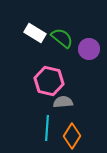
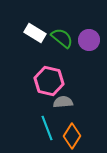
purple circle: moved 9 px up
cyan line: rotated 25 degrees counterclockwise
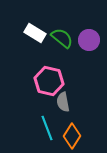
gray semicircle: rotated 96 degrees counterclockwise
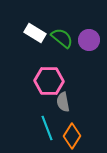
pink hexagon: rotated 12 degrees counterclockwise
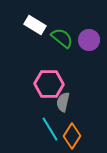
white rectangle: moved 8 px up
pink hexagon: moved 3 px down
gray semicircle: rotated 24 degrees clockwise
cyan line: moved 3 px right, 1 px down; rotated 10 degrees counterclockwise
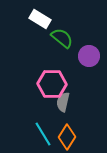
white rectangle: moved 5 px right, 6 px up
purple circle: moved 16 px down
pink hexagon: moved 3 px right
cyan line: moved 7 px left, 5 px down
orange diamond: moved 5 px left, 1 px down
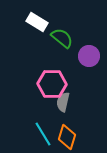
white rectangle: moved 3 px left, 3 px down
orange diamond: rotated 15 degrees counterclockwise
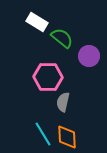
pink hexagon: moved 4 px left, 7 px up
orange diamond: rotated 20 degrees counterclockwise
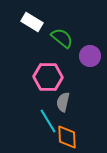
white rectangle: moved 5 px left
purple circle: moved 1 px right
cyan line: moved 5 px right, 13 px up
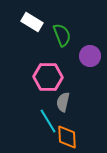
green semicircle: moved 3 px up; rotated 30 degrees clockwise
